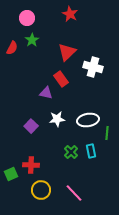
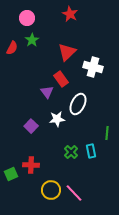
purple triangle: moved 1 px right, 1 px up; rotated 40 degrees clockwise
white ellipse: moved 10 px left, 16 px up; rotated 55 degrees counterclockwise
yellow circle: moved 10 px right
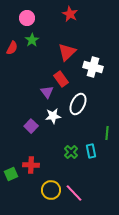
white star: moved 4 px left, 3 px up
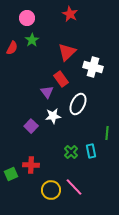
pink line: moved 6 px up
